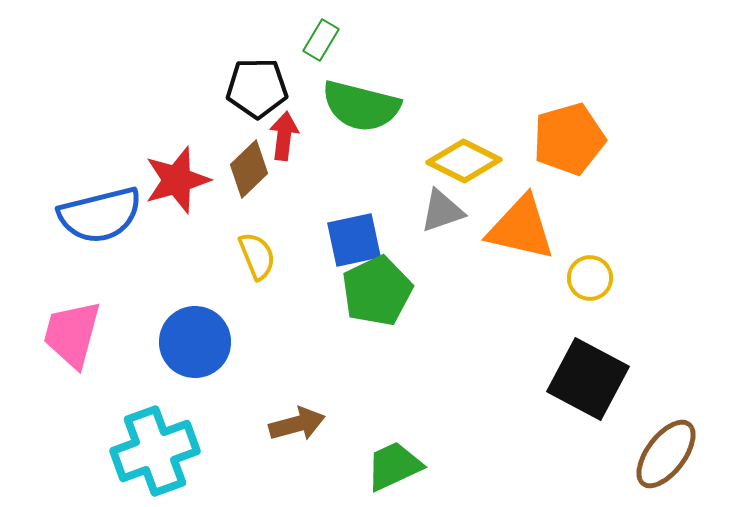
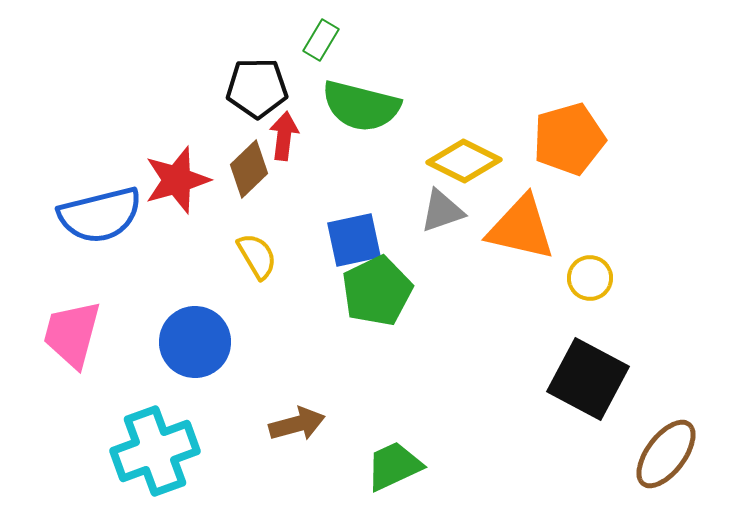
yellow semicircle: rotated 9 degrees counterclockwise
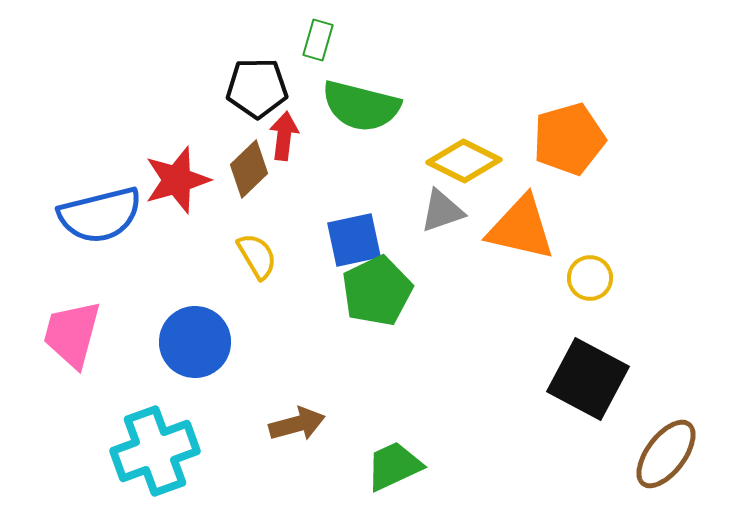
green rectangle: moved 3 px left; rotated 15 degrees counterclockwise
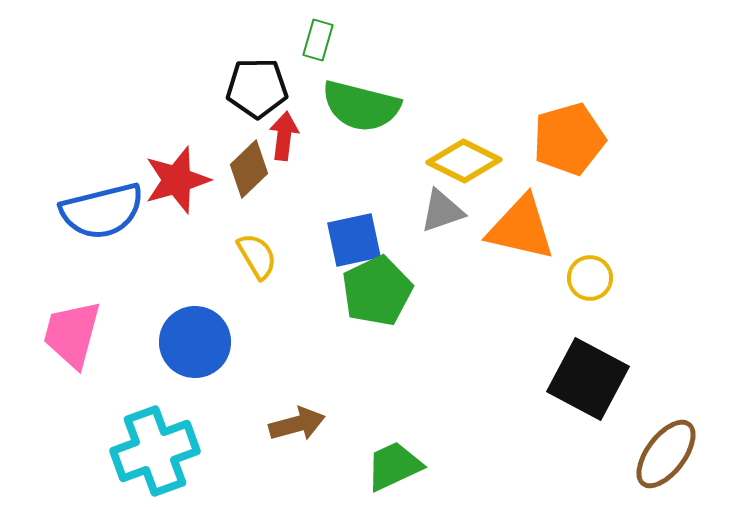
blue semicircle: moved 2 px right, 4 px up
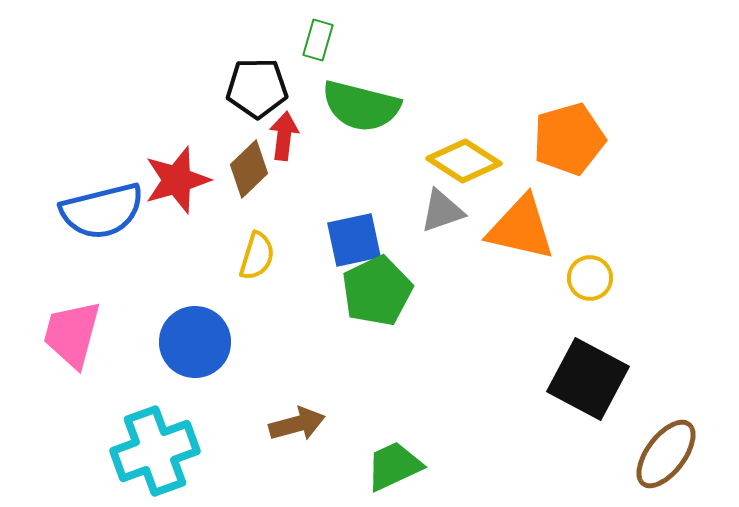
yellow diamond: rotated 6 degrees clockwise
yellow semicircle: rotated 48 degrees clockwise
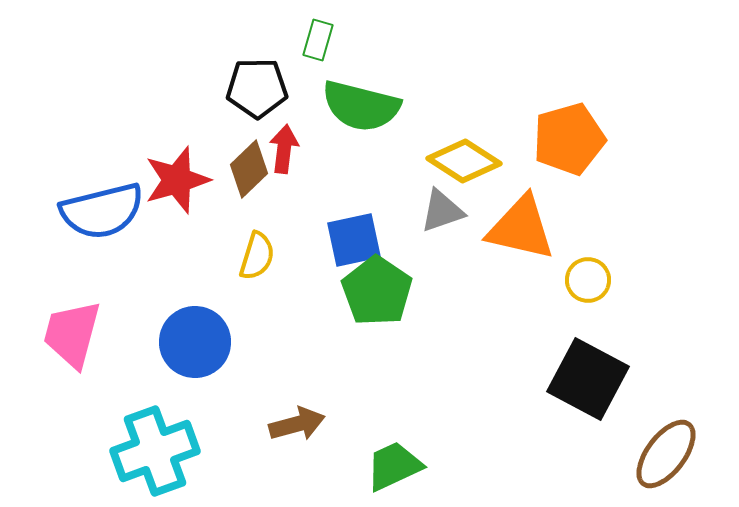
red arrow: moved 13 px down
yellow circle: moved 2 px left, 2 px down
green pentagon: rotated 12 degrees counterclockwise
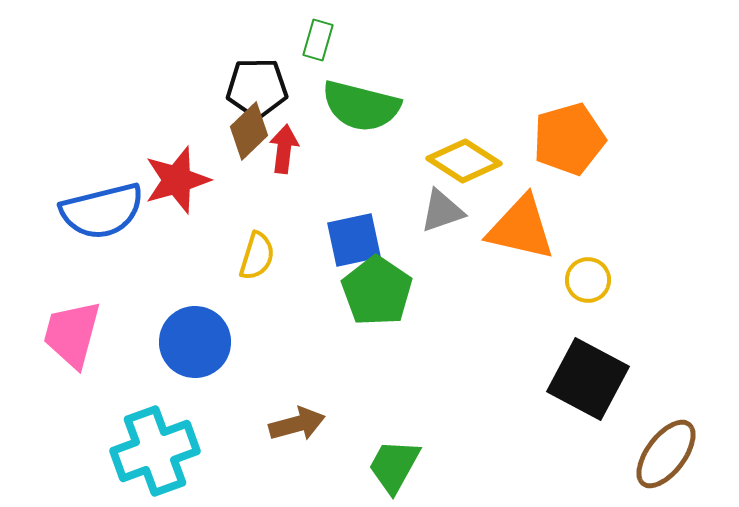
brown diamond: moved 38 px up
green trapezoid: rotated 36 degrees counterclockwise
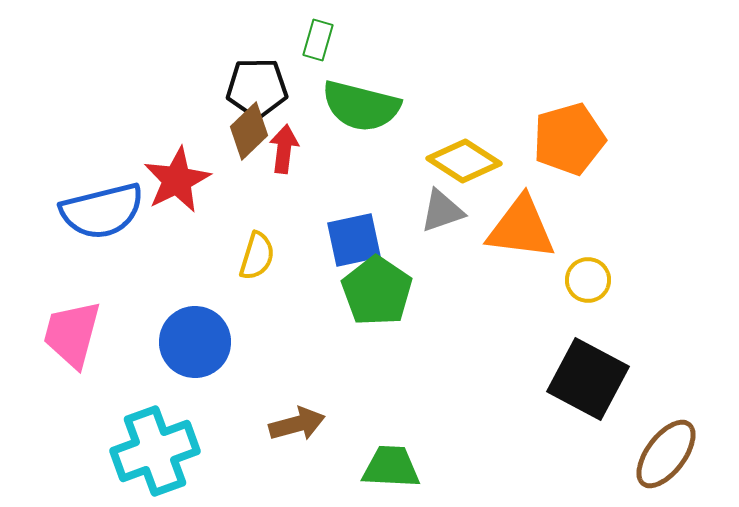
red star: rotated 10 degrees counterclockwise
orange triangle: rotated 6 degrees counterclockwise
green trapezoid: moved 3 px left, 1 px down; rotated 64 degrees clockwise
